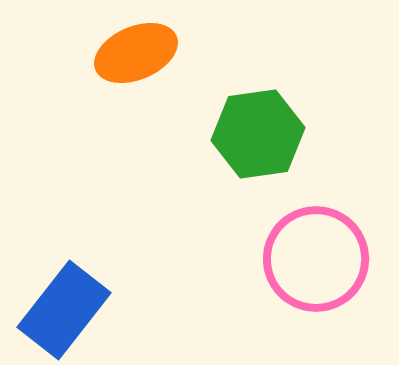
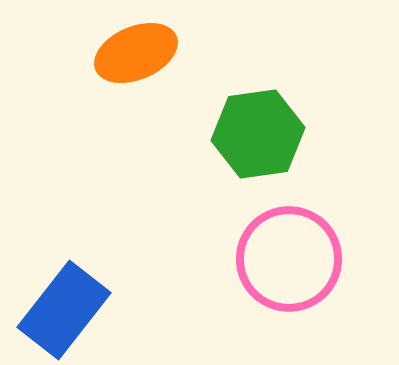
pink circle: moved 27 px left
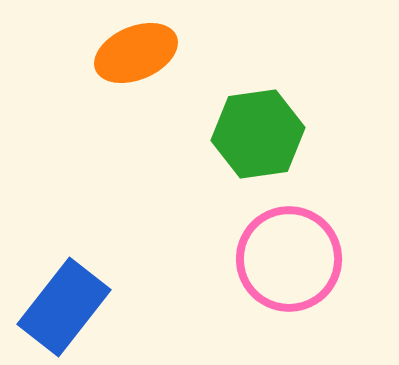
blue rectangle: moved 3 px up
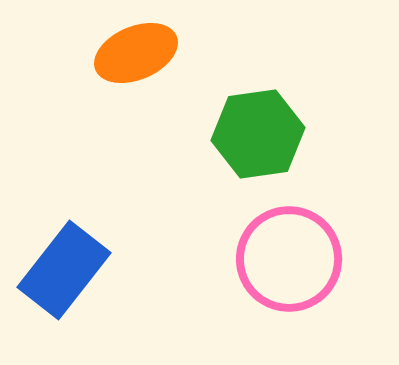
blue rectangle: moved 37 px up
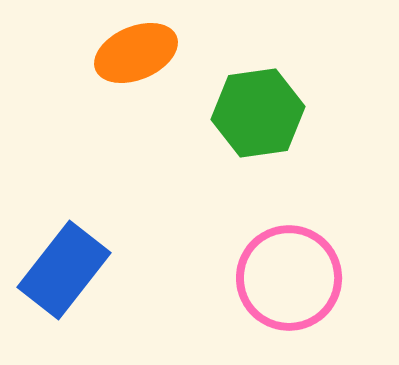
green hexagon: moved 21 px up
pink circle: moved 19 px down
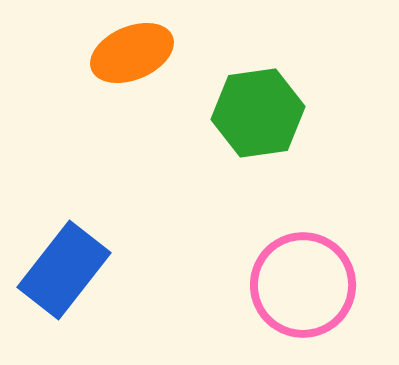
orange ellipse: moved 4 px left
pink circle: moved 14 px right, 7 px down
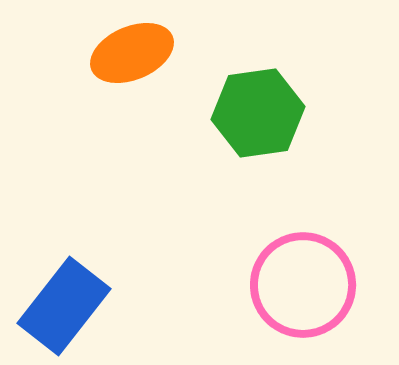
blue rectangle: moved 36 px down
